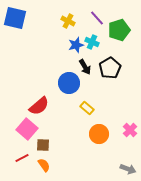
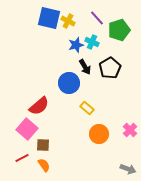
blue square: moved 34 px right
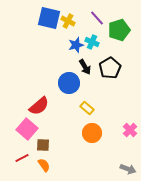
orange circle: moved 7 px left, 1 px up
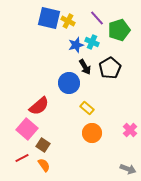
brown square: rotated 32 degrees clockwise
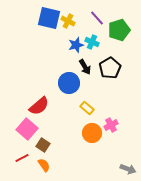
pink cross: moved 19 px left, 5 px up; rotated 16 degrees clockwise
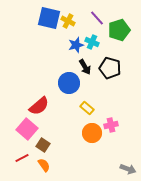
black pentagon: rotated 25 degrees counterclockwise
pink cross: rotated 16 degrees clockwise
